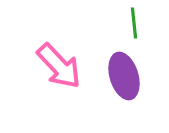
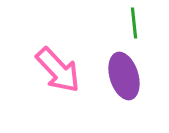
pink arrow: moved 1 px left, 4 px down
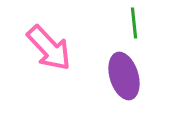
pink arrow: moved 9 px left, 22 px up
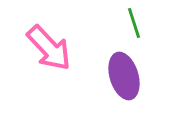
green line: rotated 12 degrees counterclockwise
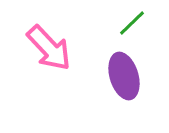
green line: moved 2 px left; rotated 64 degrees clockwise
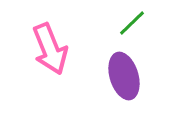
pink arrow: moved 1 px right, 1 px down; rotated 21 degrees clockwise
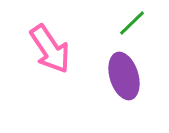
pink arrow: rotated 12 degrees counterclockwise
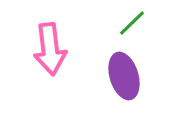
pink arrow: rotated 27 degrees clockwise
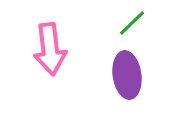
purple ellipse: moved 3 px right, 1 px up; rotated 9 degrees clockwise
